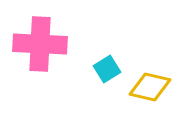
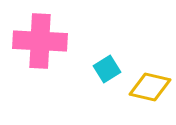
pink cross: moved 3 px up
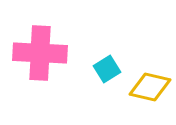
pink cross: moved 12 px down
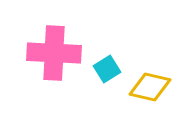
pink cross: moved 14 px right
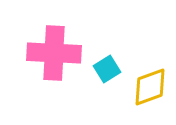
yellow diamond: rotated 33 degrees counterclockwise
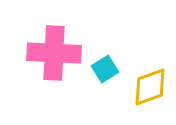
cyan square: moved 2 px left
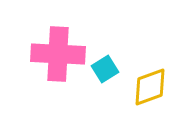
pink cross: moved 4 px right, 1 px down
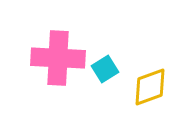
pink cross: moved 4 px down
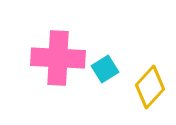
yellow diamond: rotated 27 degrees counterclockwise
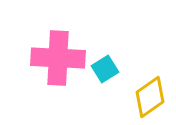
yellow diamond: moved 10 px down; rotated 12 degrees clockwise
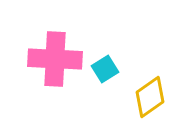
pink cross: moved 3 px left, 1 px down
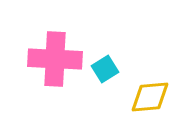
yellow diamond: rotated 30 degrees clockwise
